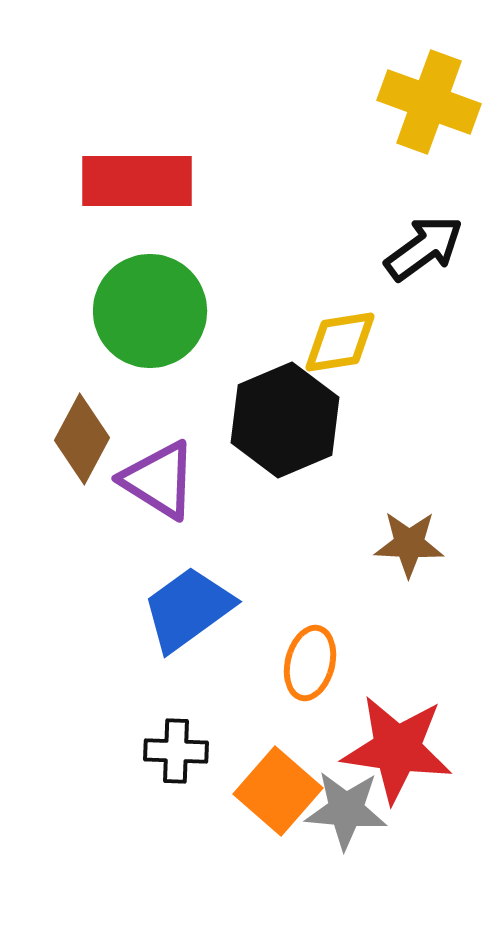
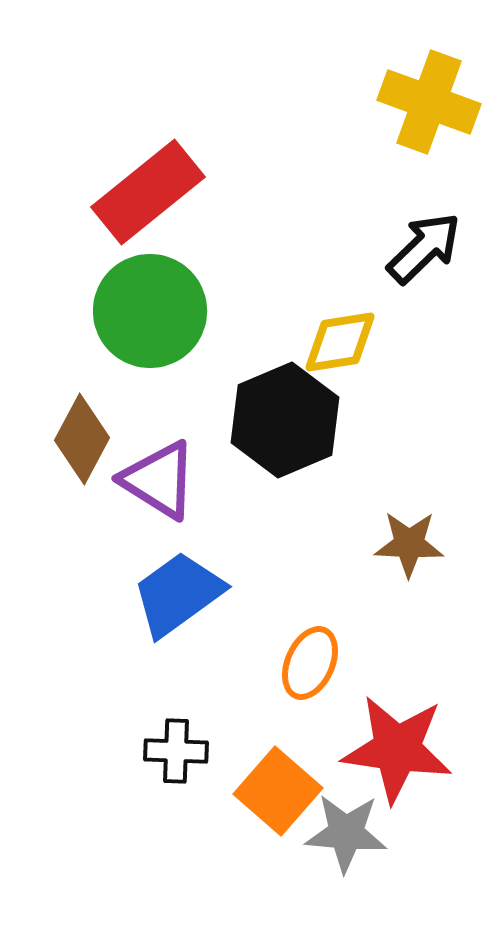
red rectangle: moved 11 px right, 11 px down; rotated 39 degrees counterclockwise
black arrow: rotated 8 degrees counterclockwise
blue trapezoid: moved 10 px left, 15 px up
orange ellipse: rotated 10 degrees clockwise
gray star: moved 23 px down
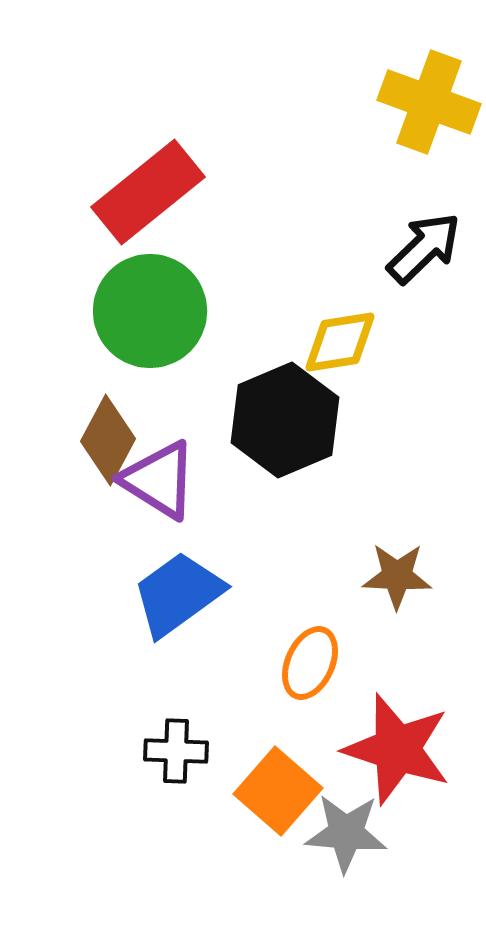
brown diamond: moved 26 px right, 1 px down
brown star: moved 12 px left, 32 px down
red star: rotated 10 degrees clockwise
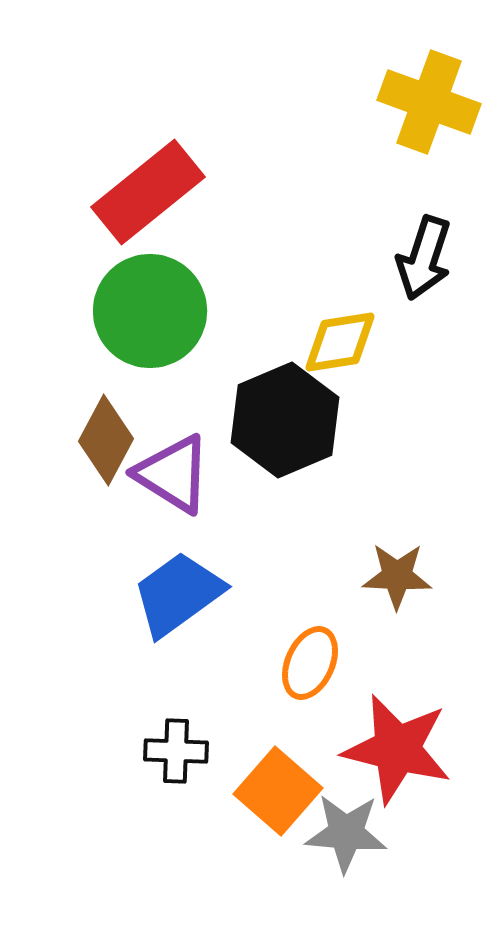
black arrow: moved 10 px down; rotated 152 degrees clockwise
brown diamond: moved 2 px left
purple triangle: moved 14 px right, 6 px up
red star: rotated 4 degrees counterclockwise
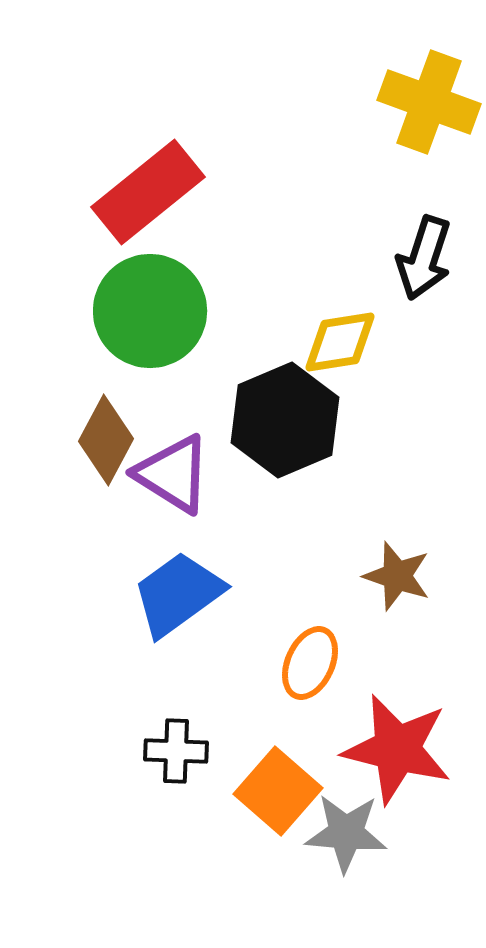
brown star: rotated 16 degrees clockwise
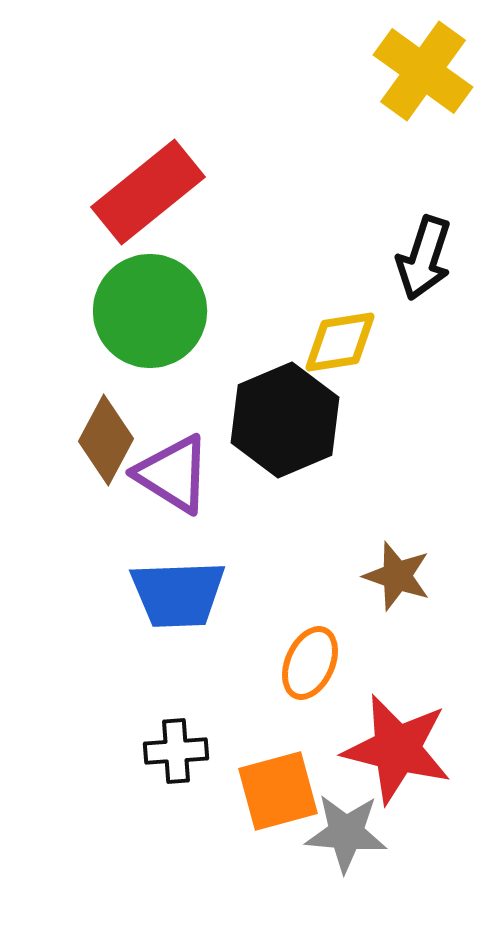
yellow cross: moved 6 px left, 31 px up; rotated 16 degrees clockwise
blue trapezoid: rotated 146 degrees counterclockwise
black cross: rotated 6 degrees counterclockwise
orange square: rotated 34 degrees clockwise
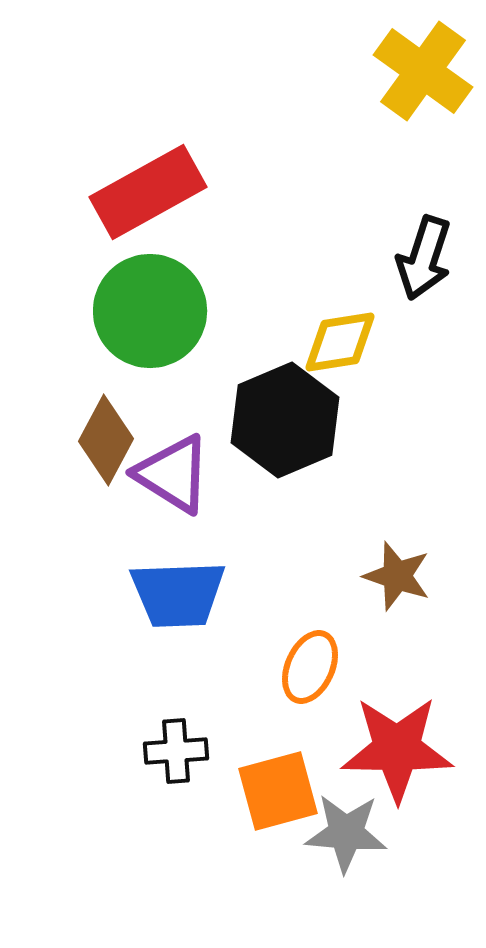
red rectangle: rotated 10 degrees clockwise
orange ellipse: moved 4 px down
red star: rotated 13 degrees counterclockwise
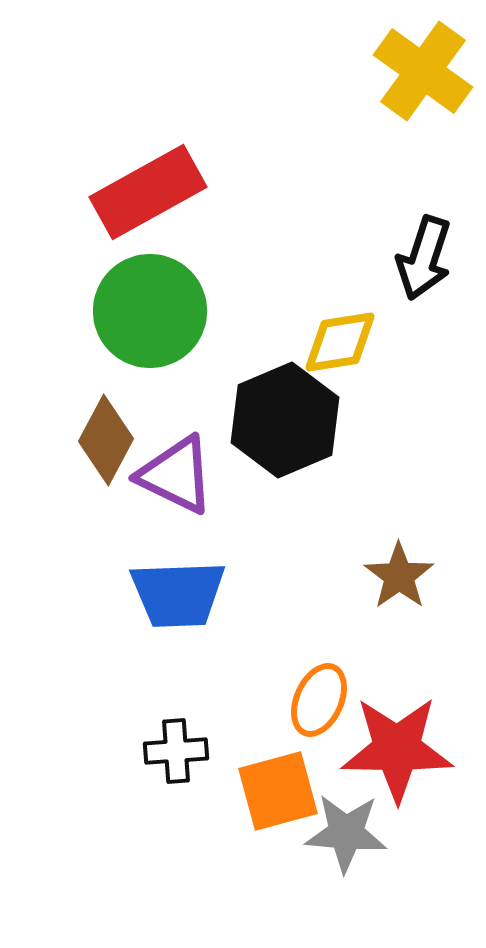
purple triangle: moved 3 px right, 1 px down; rotated 6 degrees counterclockwise
brown star: moved 2 px right; rotated 18 degrees clockwise
orange ellipse: moved 9 px right, 33 px down
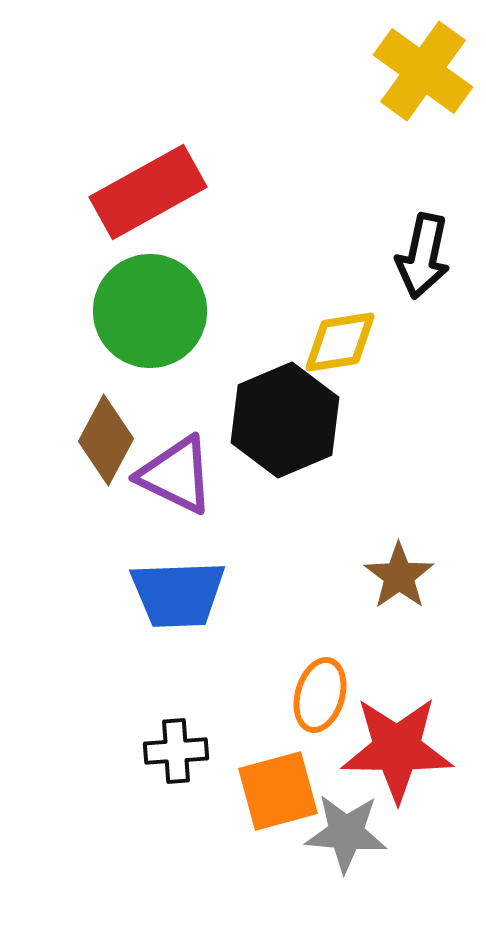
black arrow: moved 1 px left, 2 px up; rotated 6 degrees counterclockwise
orange ellipse: moved 1 px right, 5 px up; rotated 8 degrees counterclockwise
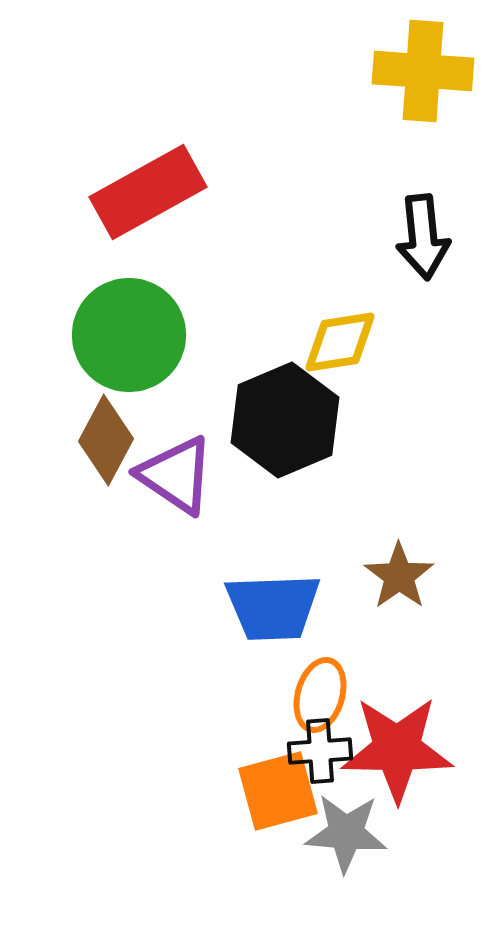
yellow cross: rotated 32 degrees counterclockwise
black arrow: moved 19 px up; rotated 18 degrees counterclockwise
green circle: moved 21 px left, 24 px down
purple triangle: rotated 8 degrees clockwise
blue trapezoid: moved 95 px right, 13 px down
black cross: moved 144 px right
